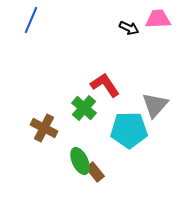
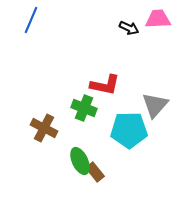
red L-shape: rotated 136 degrees clockwise
green cross: rotated 20 degrees counterclockwise
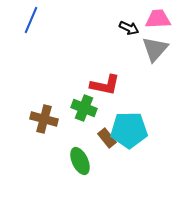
gray triangle: moved 56 px up
brown cross: moved 9 px up; rotated 12 degrees counterclockwise
brown rectangle: moved 12 px right, 34 px up
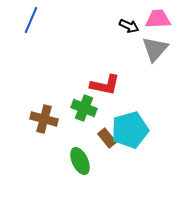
black arrow: moved 2 px up
cyan pentagon: moved 1 px right; rotated 15 degrees counterclockwise
